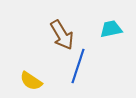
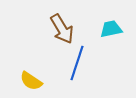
brown arrow: moved 6 px up
blue line: moved 1 px left, 3 px up
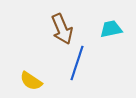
brown arrow: rotated 8 degrees clockwise
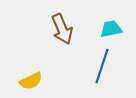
blue line: moved 25 px right, 3 px down
yellow semicircle: rotated 60 degrees counterclockwise
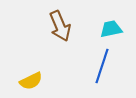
brown arrow: moved 2 px left, 3 px up
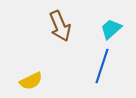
cyan trapezoid: rotated 30 degrees counterclockwise
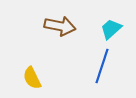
brown arrow: rotated 56 degrees counterclockwise
yellow semicircle: moved 1 px right, 3 px up; rotated 90 degrees clockwise
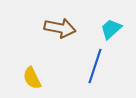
brown arrow: moved 2 px down
blue line: moved 7 px left
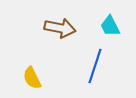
cyan trapezoid: moved 1 px left, 3 px up; rotated 75 degrees counterclockwise
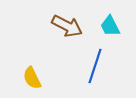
brown arrow: moved 7 px right, 2 px up; rotated 16 degrees clockwise
